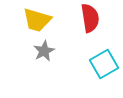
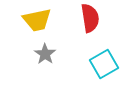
yellow trapezoid: rotated 28 degrees counterclockwise
gray star: moved 1 px right, 3 px down; rotated 10 degrees counterclockwise
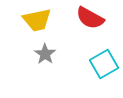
red semicircle: rotated 128 degrees clockwise
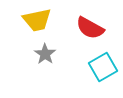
red semicircle: moved 10 px down
cyan square: moved 1 px left, 3 px down
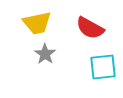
yellow trapezoid: moved 3 px down
cyan square: rotated 24 degrees clockwise
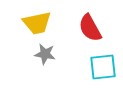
red semicircle: rotated 32 degrees clockwise
gray star: rotated 25 degrees counterclockwise
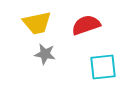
red semicircle: moved 4 px left, 3 px up; rotated 100 degrees clockwise
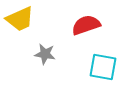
yellow trapezoid: moved 17 px left, 4 px up; rotated 12 degrees counterclockwise
cyan square: rotated 16 degrees clockwise
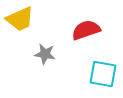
red semicircle: moved 5 px down
cyan square: moved 7 px down
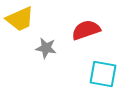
gray star: moved 1 px right, 6 px up
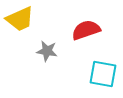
gray star: moved 1 px right, 3 px down
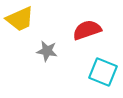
red semicircle: moved 1 px right
cyan square: moved 2 px up; rotated 12 degrees clockwise
